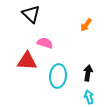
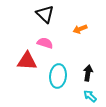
black triangle: moved 14 px right
orange arrow: moved 6 px left, 4 px down; rotated 32 degrees clockwise
cyan arrow: moved 1 px right, 1 px up; rotated 32 degrees counterclockwise
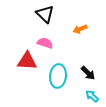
black arrow: rotated 126 degrees clockwise
cyan arrow: moved 2 px right
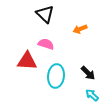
pink semicircle: moved 1 px right, 1 px down
cyan ellipse: moved 2 px left
cyan arrow: moved 1 px up
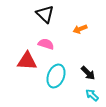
cyan ellipse: rotated 15 degrees clockwise
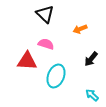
black arrow: moved 3 px right, 14 px up; rotated 84 degrees clockwise
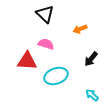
cyan ellipse: rotated 50 degrees clockwise
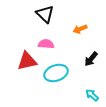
pink semicircle: rotated 14 degrees counterclockwise
red triangle: rotated 15 degrees counterclockwise
cyan ellipse: moved 3 px up
